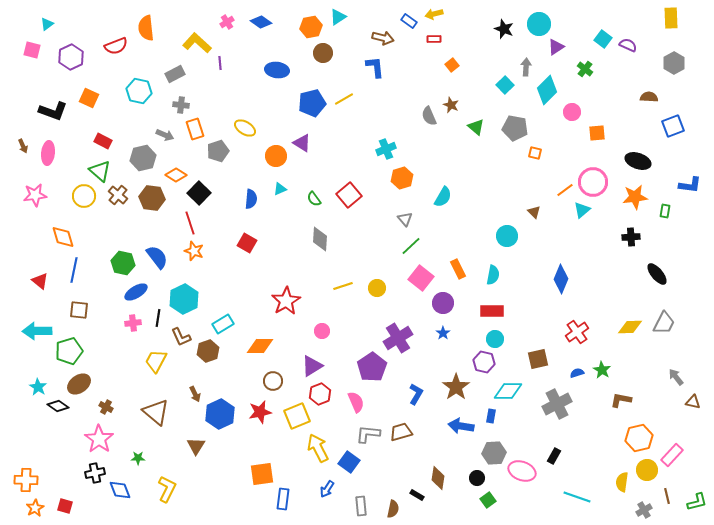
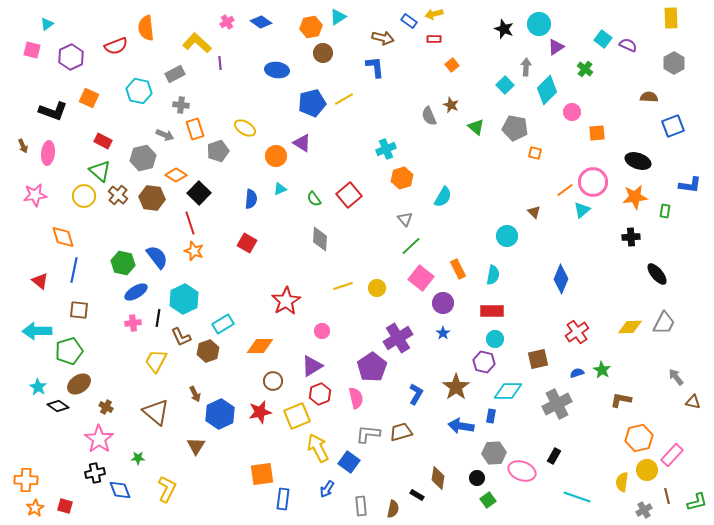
pink semicircle at (356, 402): moved 4 px up; rotated 10 degrees clockwise
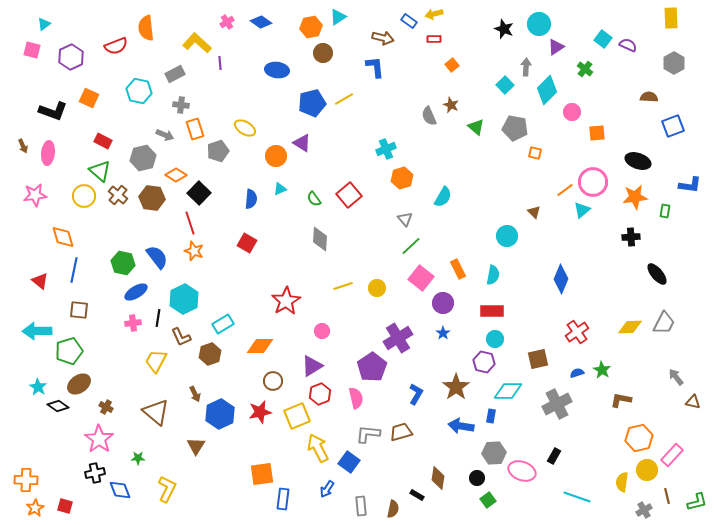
cyan triangle at (47, 24): moved 3 px left
brown hexagon at (208, 351): moved 2 px right, 3 px down
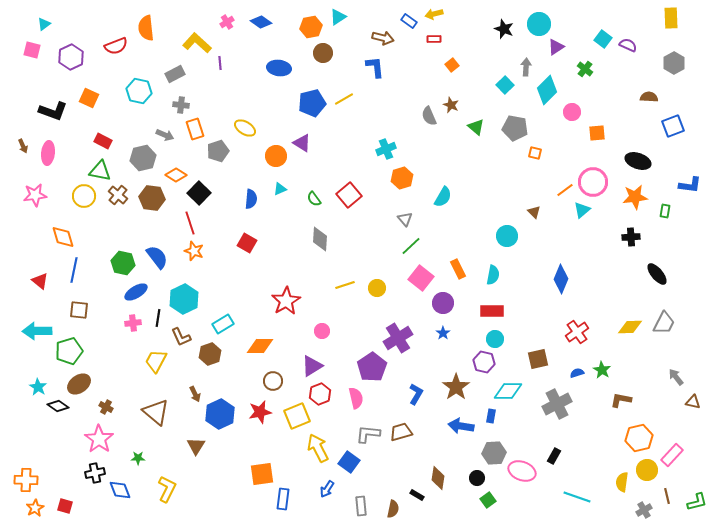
blue ellipse at (277, 70): moved 2 px right, 2 px up
green triangle at (100, 171): rotated 30 degrees counterclockwise
yellow line at (343, 286): moved 2 px right, 1 px up
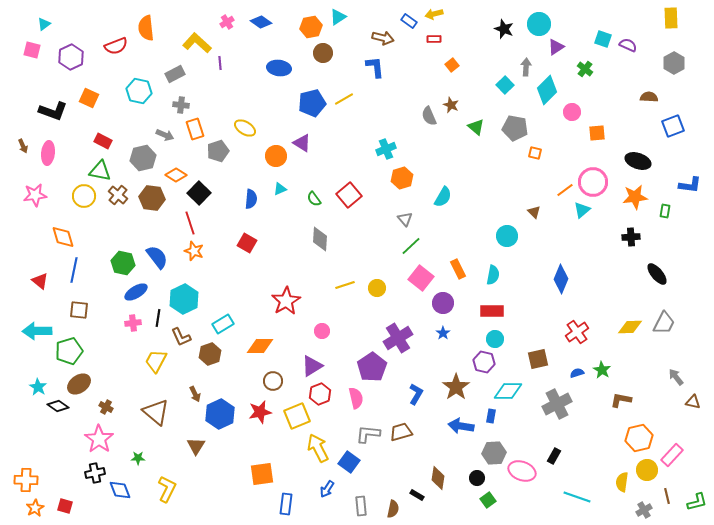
cyan square at (603, 39): rotated 18 degrees counterclockwise
blue rectangle at (283, 499): moved 3 px right, 5 px down
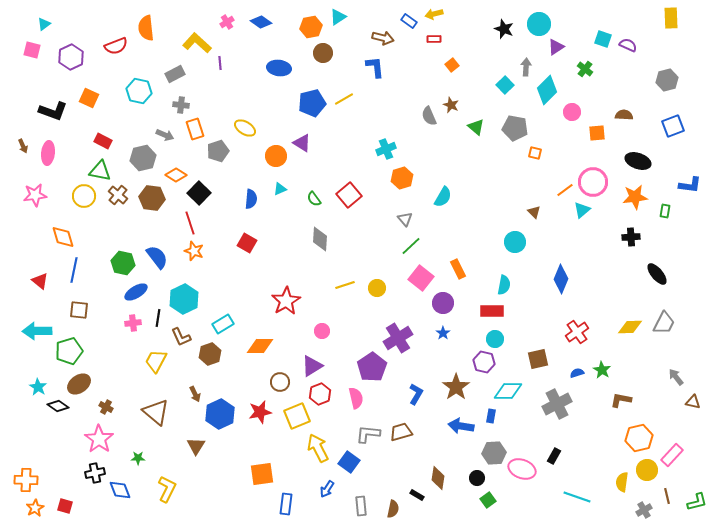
gray hexagon at (674, 63): moved 7 px left, 17 px down; rotated 15 degrees clockwise
brown semicircle at (649, 97): moved 25 px left, 18 px down
cyan circle at (507, 236): moved 8 px right, 6 px down
cyan semicircle at (493, 275): moved 11 px right, 10 px down
brown circle at (273, 381): moved 7 px right, 1 px down
pink ellipse at (522, 471): moved 2 px up
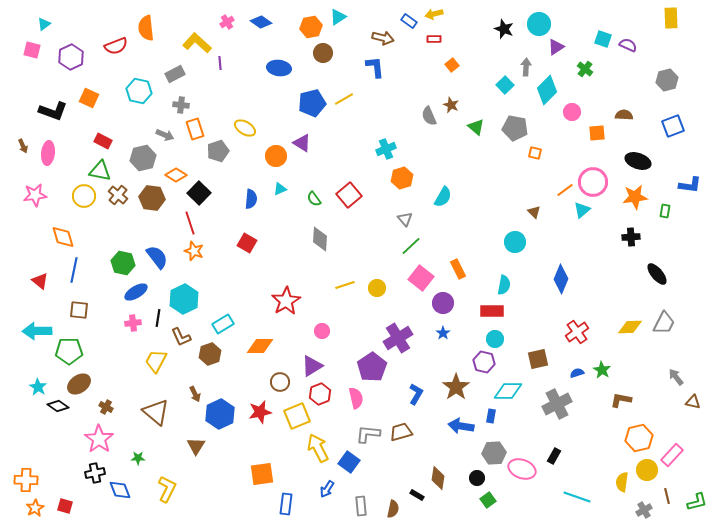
green pentagon at (69, 351): rotated 16 degrees clockwise
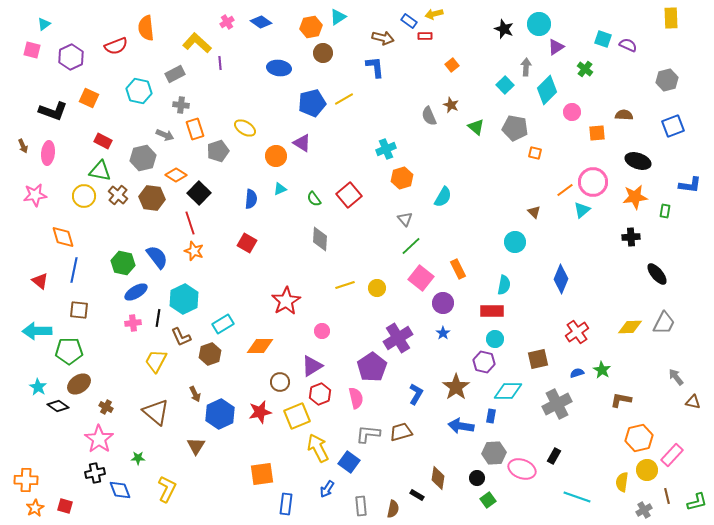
red rectangle at (434, 39): moved 9 px left, 3 px up
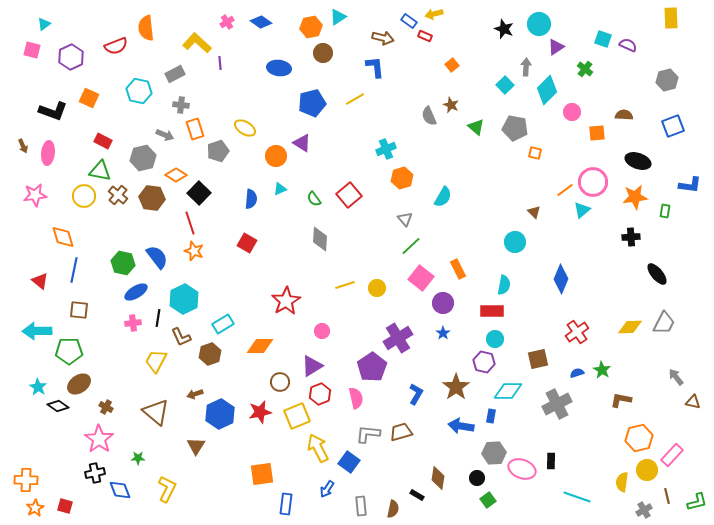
red rectangle at (425, 36): rotated 24 degrees clockwise
yellow line at (344, 99): moved 11 px right
brown arrow at (195, 394): rotated 98 degrees clockwise
black rectangle at (554, 456): moved 3 px left, 5 px down; rotated 28 degrees counterclockwise
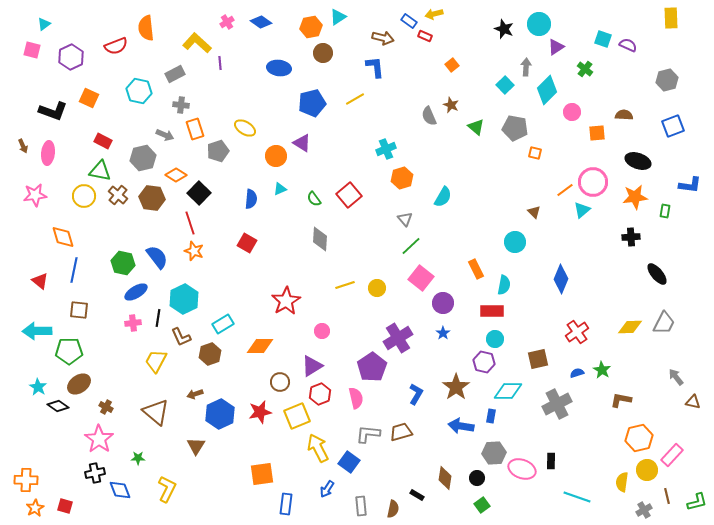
orange rectangle at (458, 269): moved 18 px right
brown diamond at (438, 478): moved 7 px right
green square at (488, 500): moved 6 px left, 5 px down
